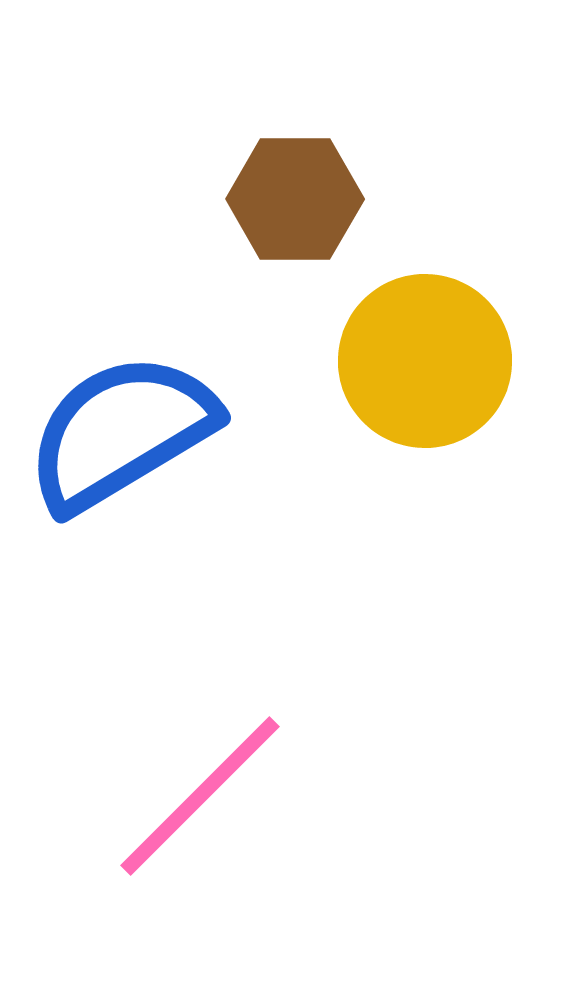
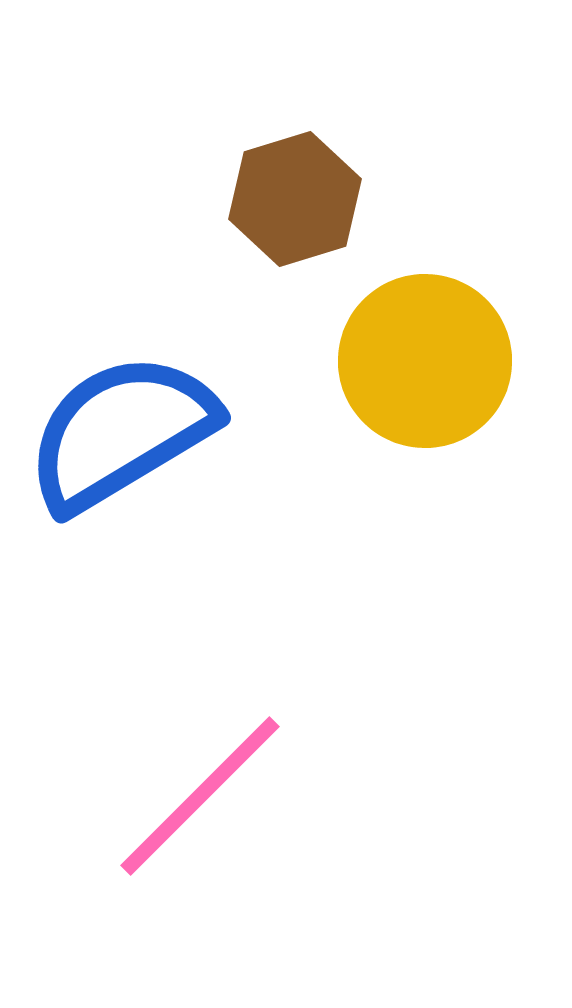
brown hexagon: rotated 17 degrees counterclockwise
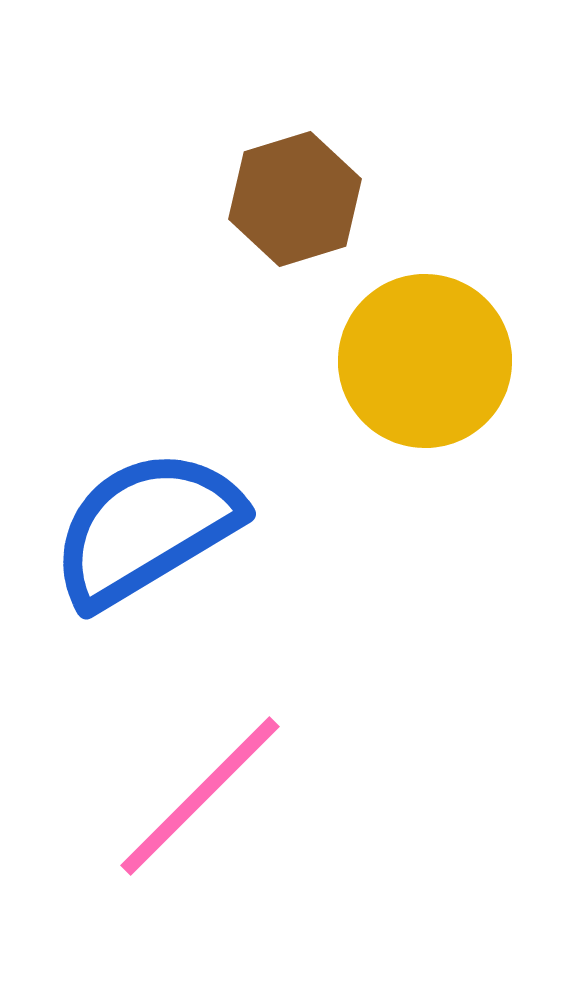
blue semicircle: moved 25 px right, 96 px down
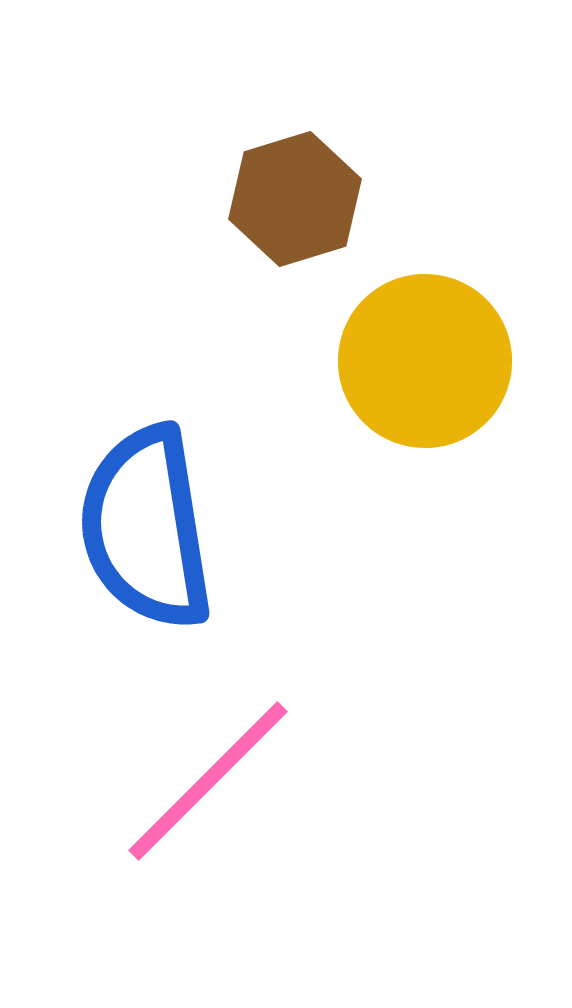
blue semicircle: rotated 68 degrees counterclockwise
pink line: moved 8 px right, 15 px up
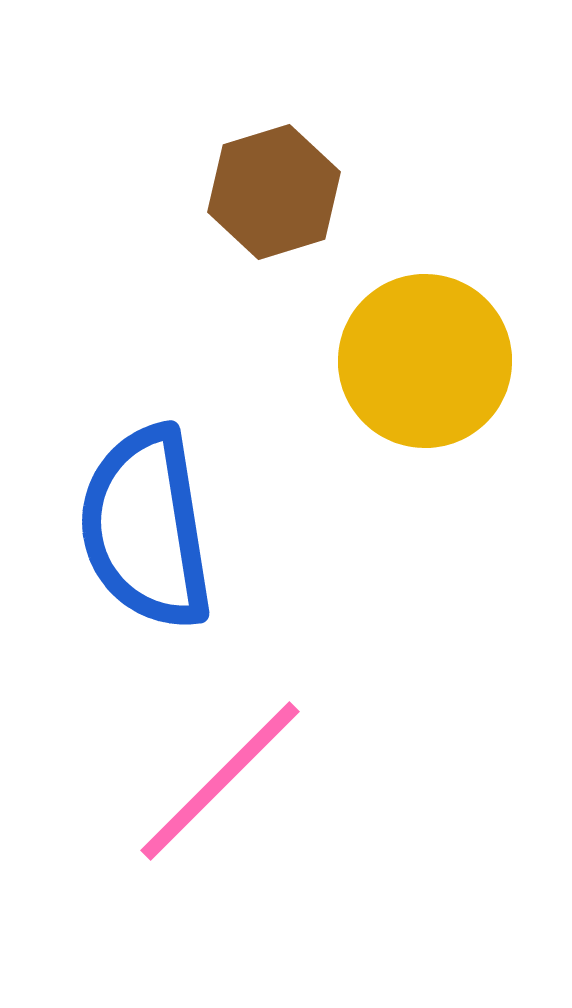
brown hexagon: moved 21 px left, 7 px up
pink line: moved 12 px right
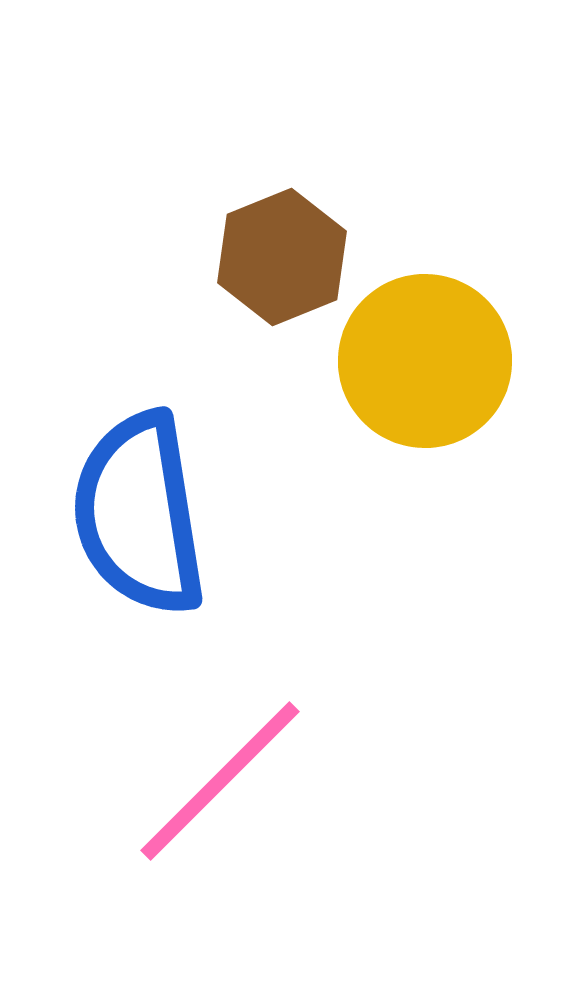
brown hexagon: moved 8 px right, 65 px down; rotated 5 degrees counterclockwise
blue semicircle: moved 7 px left, 14 px up
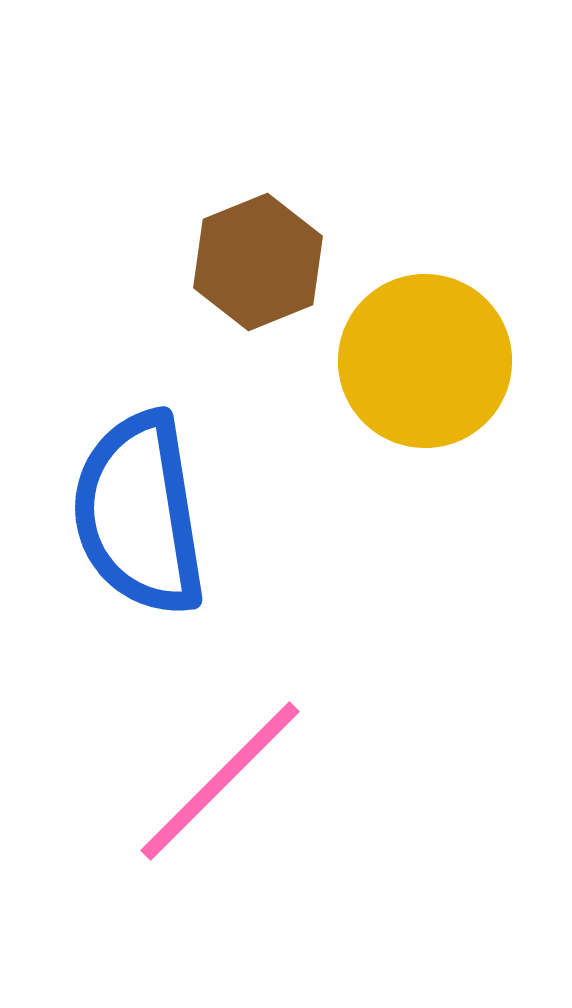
brown hexagon: moved 24 px left, 5 px down
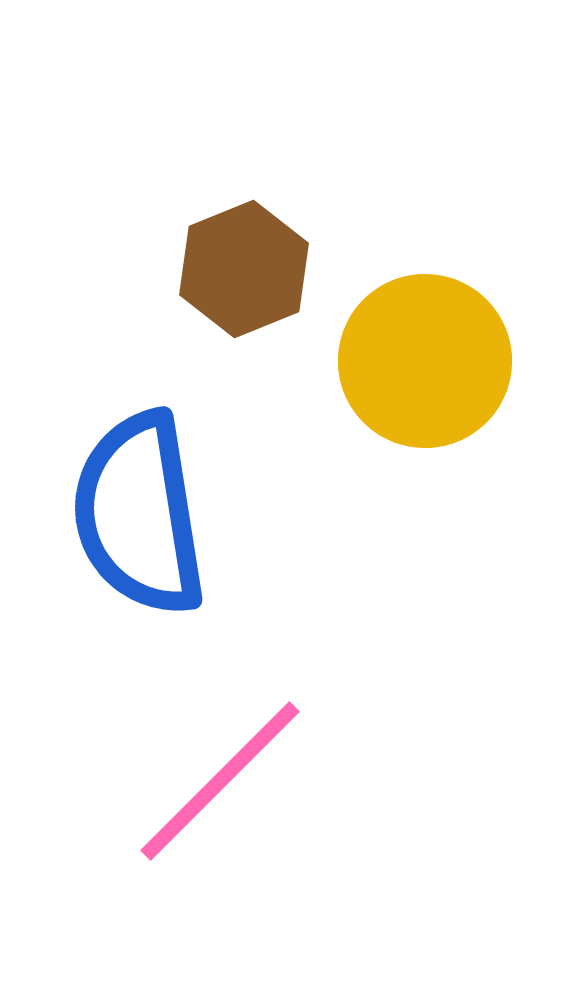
brown hexagon: moved 14 px left, 7 px down
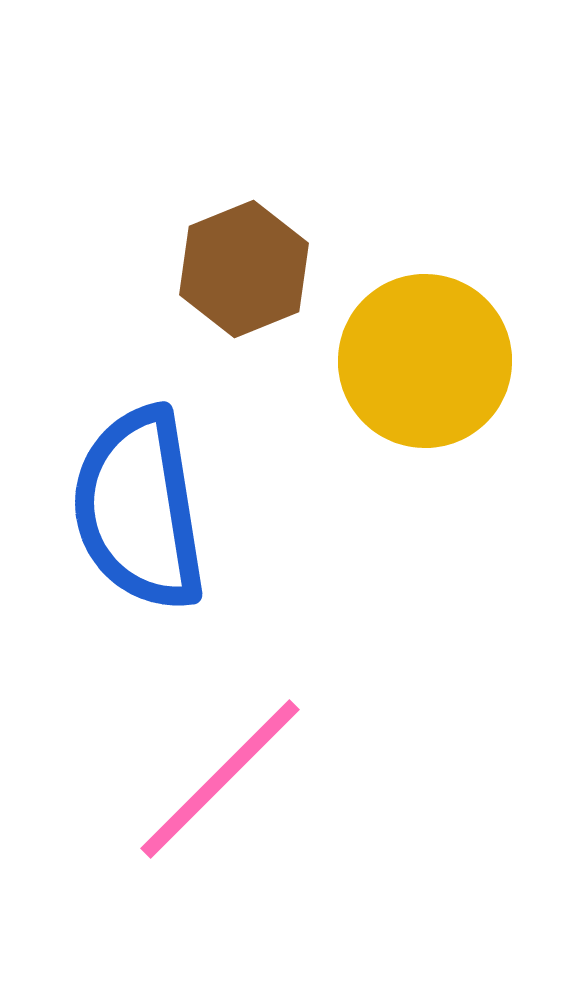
blue semicircle: moved 5 px up
pink line: moved 2 px up
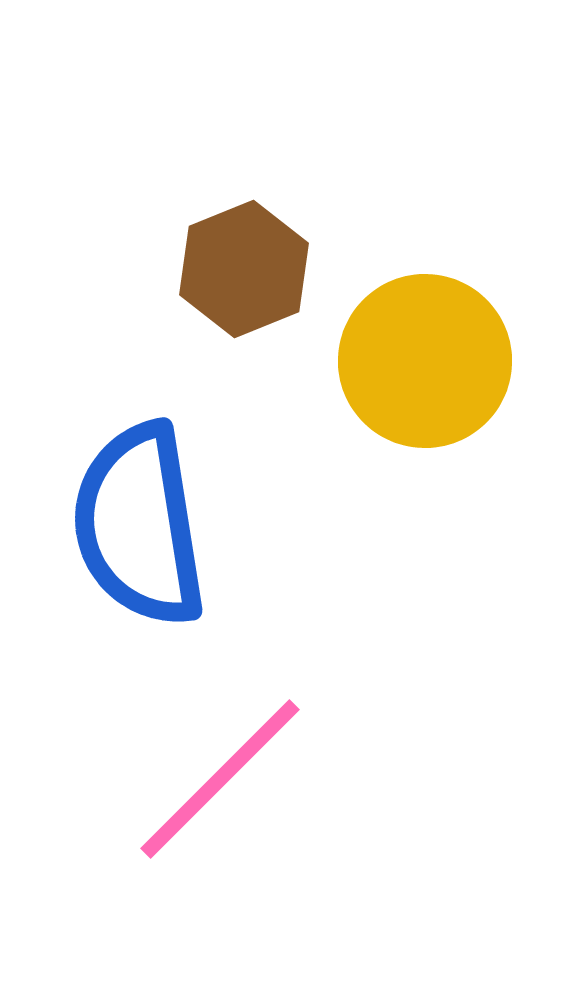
blue semicircle: moved 16 px down
